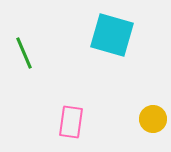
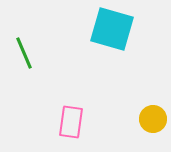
cyan square: moved 6 px up
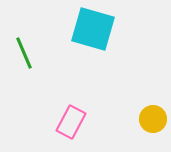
cyan square: moved 19 px left
pink rectangle: rotated 20 degrees clockwise
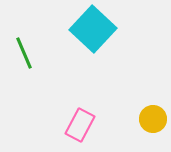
cyan square: rotated 27 degrees clockwise
pink rectangle: moved 9 px right, 3 px down
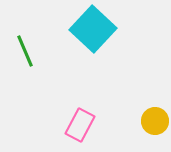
green line: moved 1 px right, 2 px up
yellow circle: moved 2 px right, 2 px down
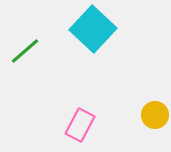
green line: rotated 72 degrees clockwise
yellow circle: moved 6 px up
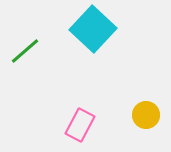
yellow circle: moved 9 px left
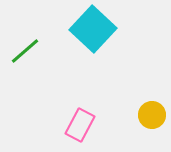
yellow circle: moved 6 px right
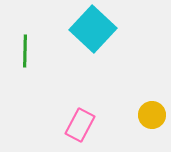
green line: rotated 48 degrees counterclockwise
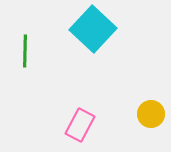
yellow circle: moved 1 px left, 1 px up
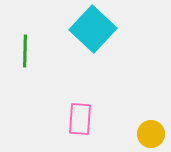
yellow circle: moved 20 px down
pink rectangle: moved 6 px up; rotated 24 degrees counterclockwise
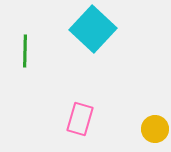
pink rectangle: rotated 12 degrees clockwise
yellow circle: moved 4 px right, 5 px up
